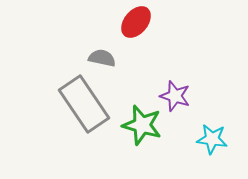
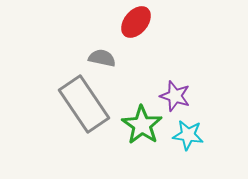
green star: rotated 18 degrees clockwise
cyan star: moved 24 px left, 4 px up
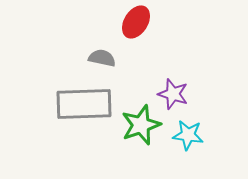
red ellipse: rotated 8 degrees counterclockwise
purple star: moved 2 px left, 2 px up
gray rectangle: rotated 58 degrees counterclockwise
green star: moved 1 px left; rotated 18 degrees clockwise
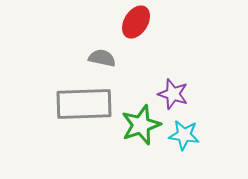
cyan star: moved 4 px left
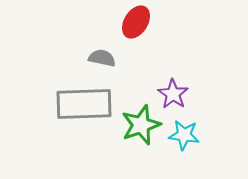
purple star: rotated 16 degrees clockwise
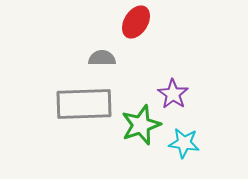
gray semicircle: rotated 12 degrees counterclockwise
cyan star: moved 8 px down
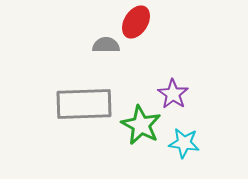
gray semicircle: moved 4 px right, 13 px up
green star: rotated 24 degrees counterclockwise
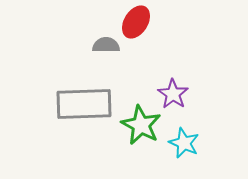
cyan star: rotated 16 degrees clockwise
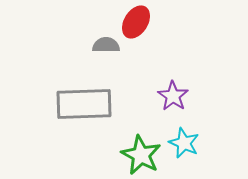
purple star: moved 2 px down
green star: moved 30 px down
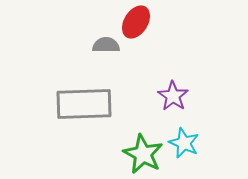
green star: moved 2 px right, 1 px up
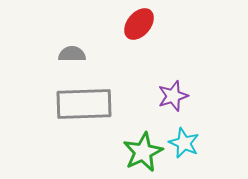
red ellipse: moved 3 px right, 2 px down; rotated 8 degrees clockwise
gray semicircle: moved 34 px left, 9 px down
purple star: rotated 20 degrees clockwise
green star: moved 2 px up; rotated 18 degrees clockwise
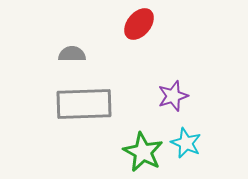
cyan star: moved 2 px right
green star: rotated 18 degrees counterclockwise
